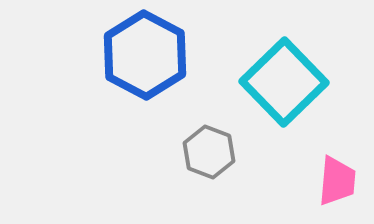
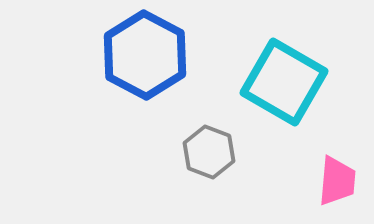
cyan square: rotated 16 degrees counterclockwise
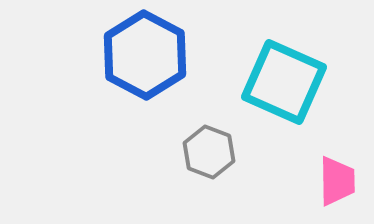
cyan square: rotated 6 degrees counterclockwise
pink trapezoid: rotated 6 degrees counterclockwise
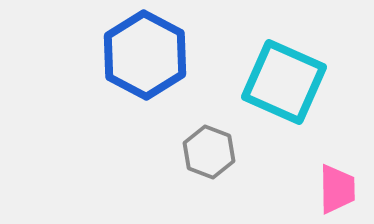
pink trapezoid: moved 8 px down
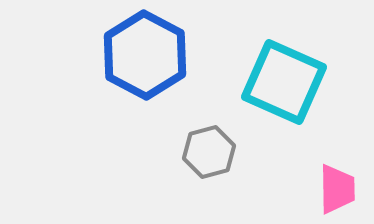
gray hexagon: rotated 24 degrees clockwise
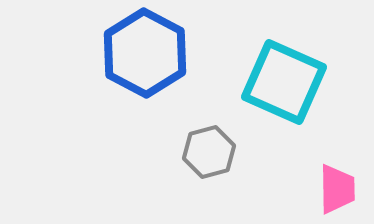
blue hexagon: moved 2 px up
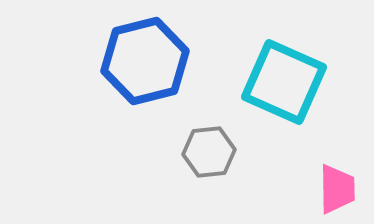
blue hexagon: moved 8 px down; rotated 18 degrees clockwise
gray hexagon: rotated 9 degrees clockwise
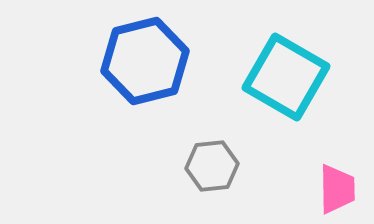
cyan square: moved 2 px right, 5 px up; rotated 6 degrees clockwise
gray hexagon: moved 3 px right, 14 px down
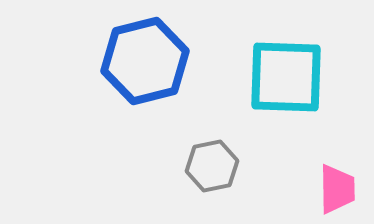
cyan square: rotated 28 degrees counterclockwise
gray hexagon: rotated 6 degrees counterclockwise
